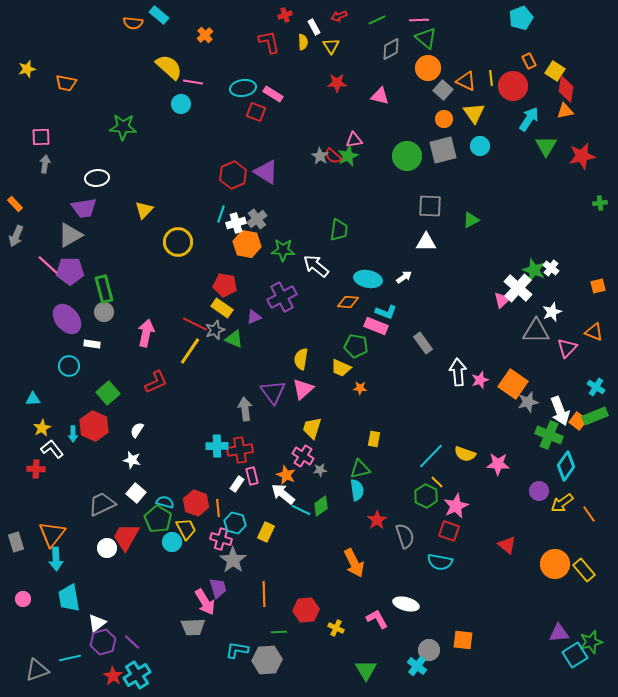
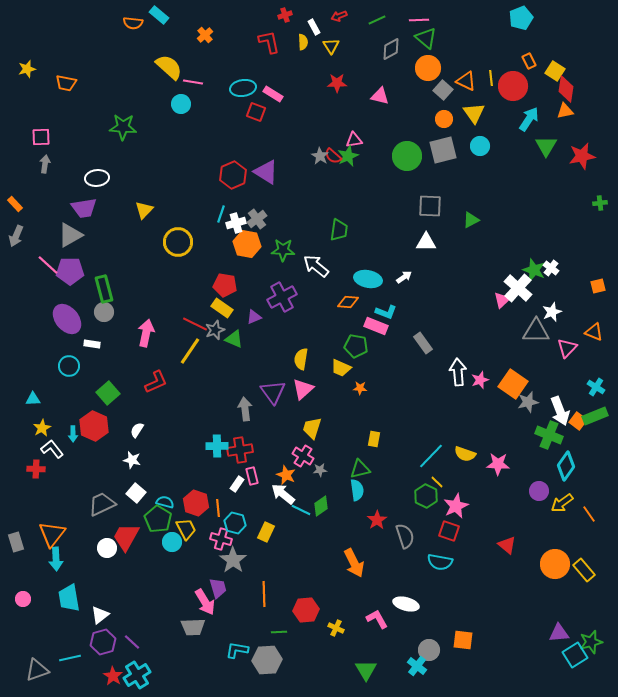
white triangle at (97, 623): moved 3 px right, 8 px up
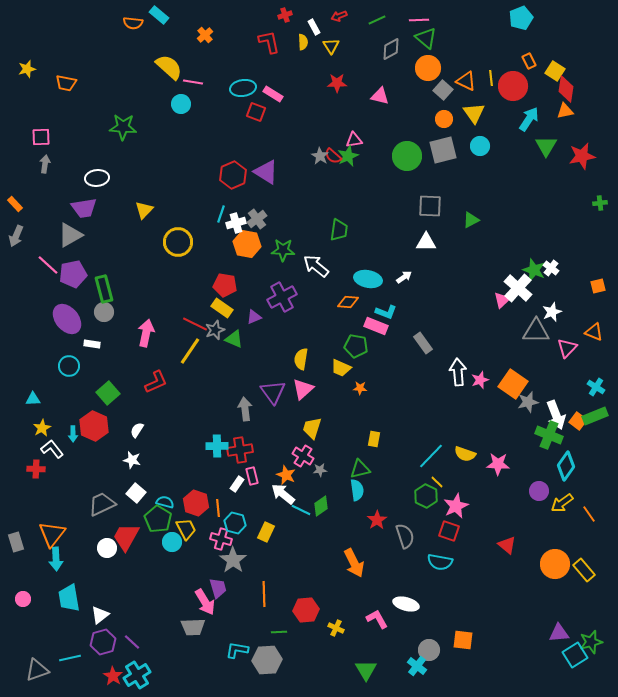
purple pentagon at (70, 271): moved 3 px right, 3 px down; rotated 12 degrees counterclockwise
white arrow at (560, 411): moved 4 px left, 4 px down
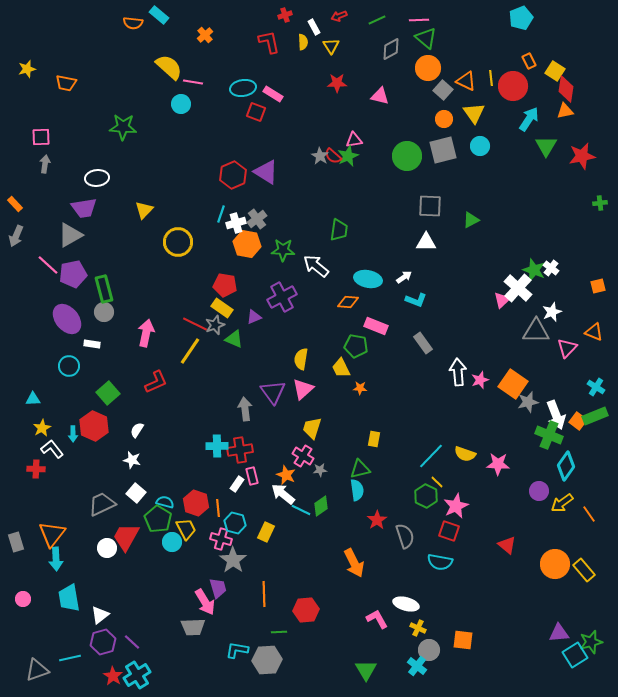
cyan L-shape at (386, 312): moved 30 px right, 12 px up
gray star at (215, 330): moved 5 px up
yellow trapezoid at (341, 368): rotated 40 degrees clockwise
yellow cross at (336, 628): moved 82 px right
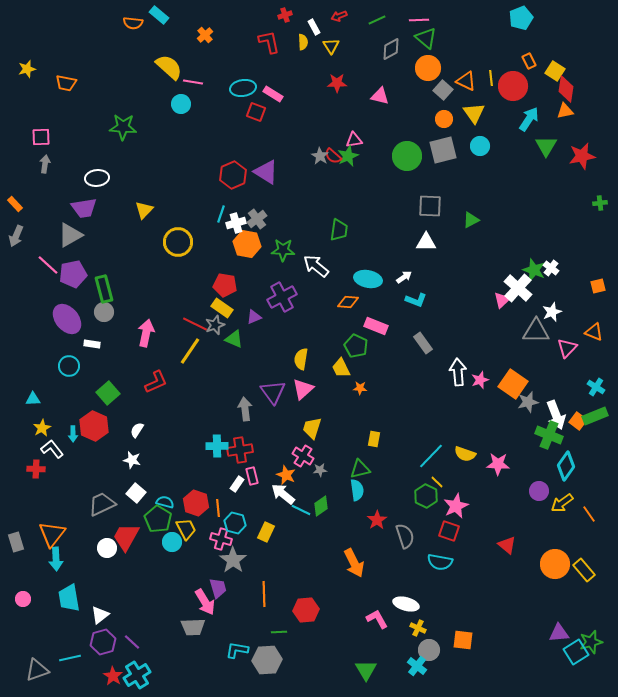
green pentagon at (356, 346): rotated 15 degrees clockwise
cyan square at (575, 655): moved 1 px right, 3 px up
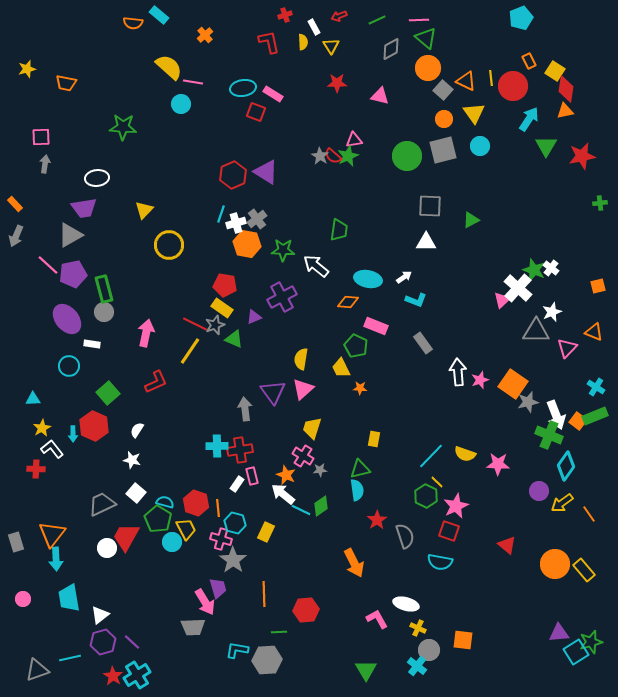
yellow circle at (178, 242): moved 9 px left, 3 px down
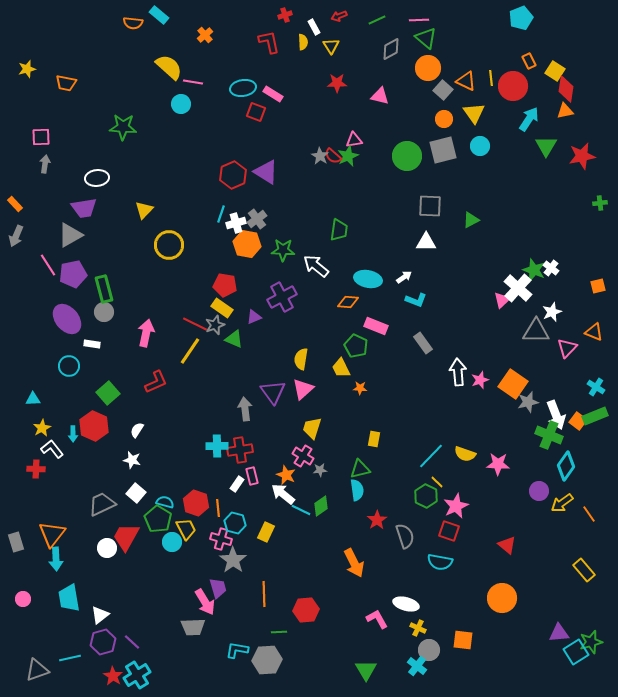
pink line at (48, 265): rotated 15 degrees clockwise
orange circle at (555, 564): moved 53 px left, 34 px down
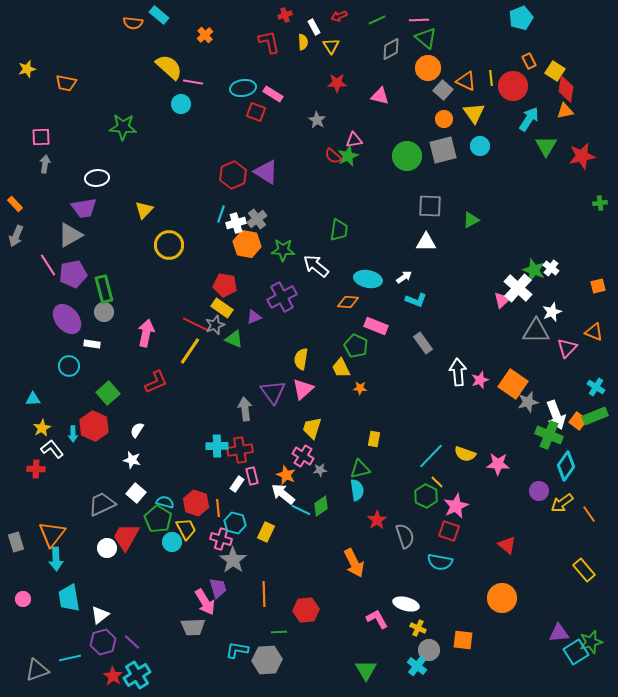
gray star at (320, 156): moved 3 px left, 36 px up
